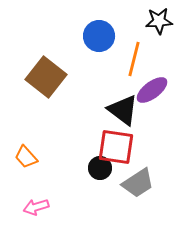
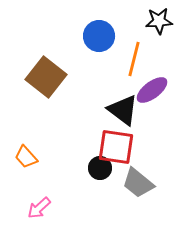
gray trapezoid: rotated 72 degrees clockwise
pink arrow: moved 3 px right, 1 px down; rotated 25 degrees counterclockwise
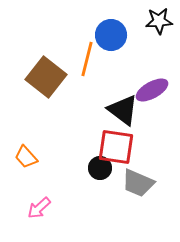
blue circle: moved 12 px right, 1 px up
orange line: moved 47 px left
purple ellipse: rotated 8 degrees clockwise
gray trapezoid: rotated 16 degrees counterclockwise
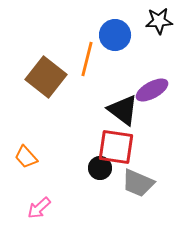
blue circle: moved 4 px right
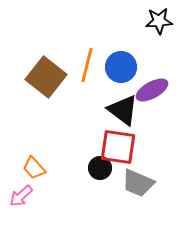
blue circle: moved 6 px right, 32 px down
orange line: moved 6 px down
red square: moved 2 px right
orange trapezoid: moved 8 px right, 11 px down
pink arrow: moved 18 px left, 12 px up
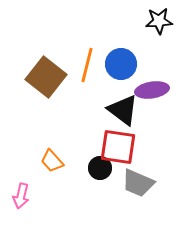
blue circle: moved 3 px up
purple ellipse: rotated 20 degrees clockwise
orange trapezoid: moved 18 px right, 7 px up
pink arrow: rotated 35 degrees counterclockwise
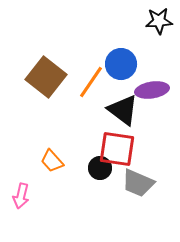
orange line: moved 4 px right, 17 px down; rotated 20 degrees clockwise
red square: moved 1 px left, 2 px down
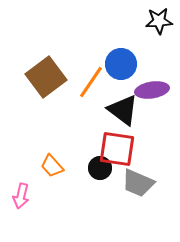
brown square: rotated 15 degrees clockwise
orange trapezoid: moved 5 px down
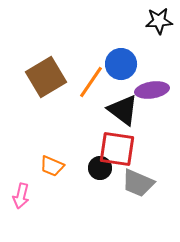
brown square: rotated 6 degrees clockwise
orange trapezoid: rotated 25 degrees counterclockwise
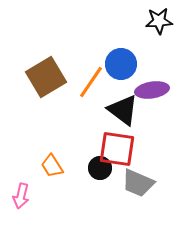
orange trapezoid: rotated 35 degrees clockwise
